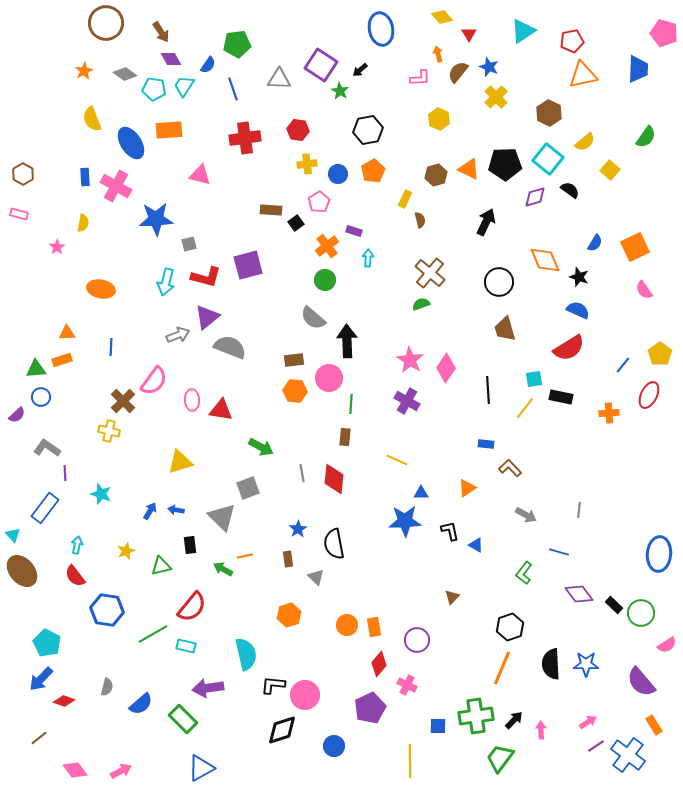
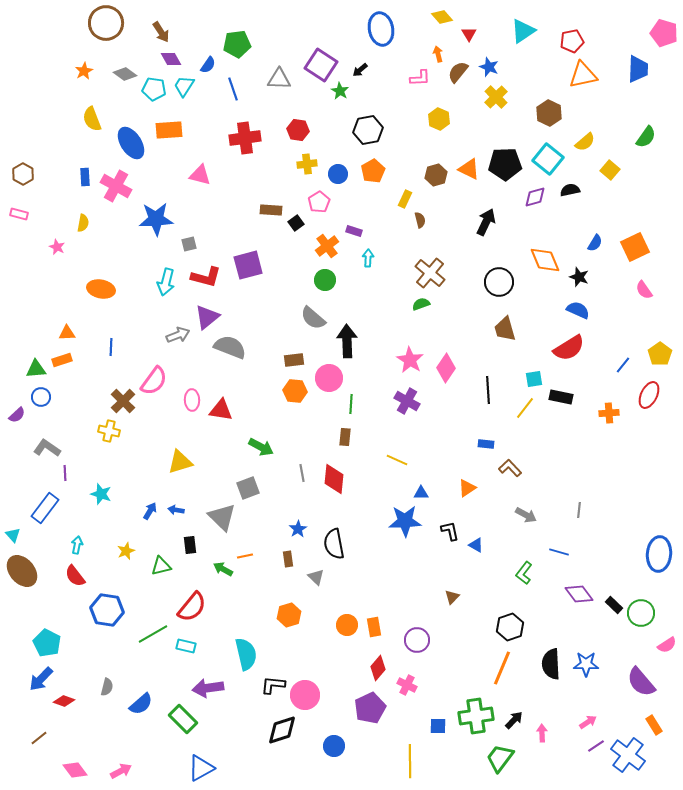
black semicircle at (570, 190): rotated 48 degrees counterclockwise
pink star at (57, 247): rotated 14 degrees counterclockwise
red diamond at (379, 664): moved 1 px left, 4 px down
pink arrow at (541, 730): moved 1 px right, 3 px down
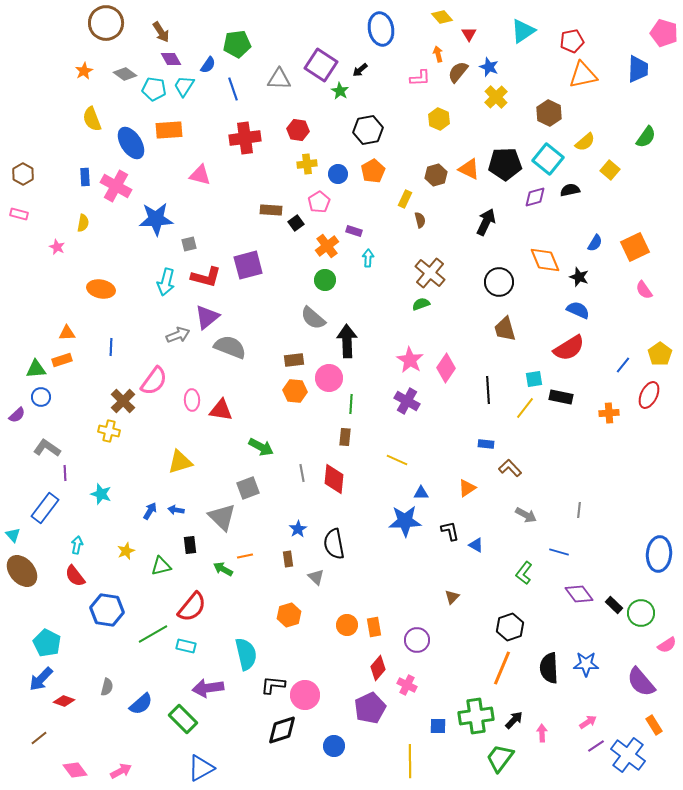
black semicircle at (551, 664): moved 2 px left, 4 px down
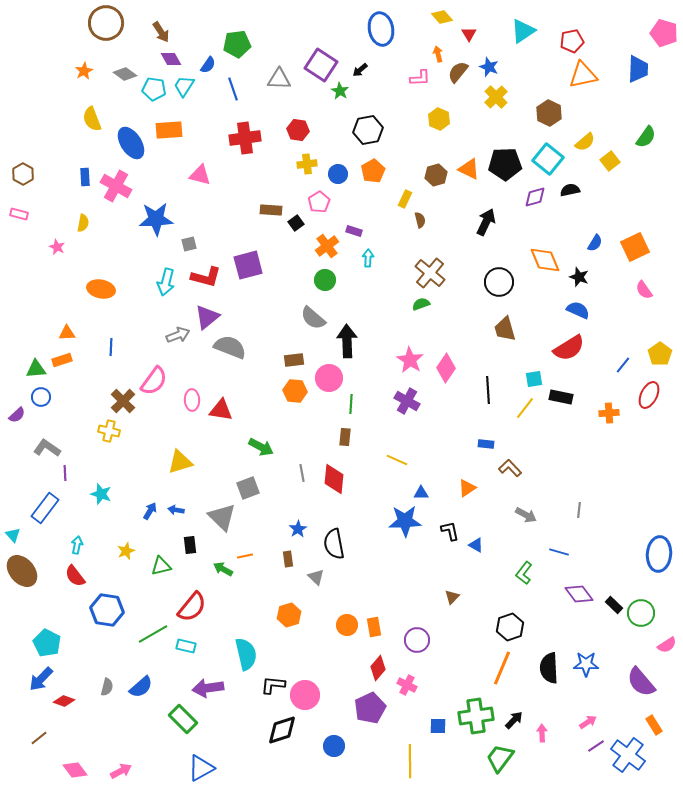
yellow square at (610, 170): moved 9 px up; rotated 12 degrees clockwise
blue semicircle at (141, 704): moved 17 px up
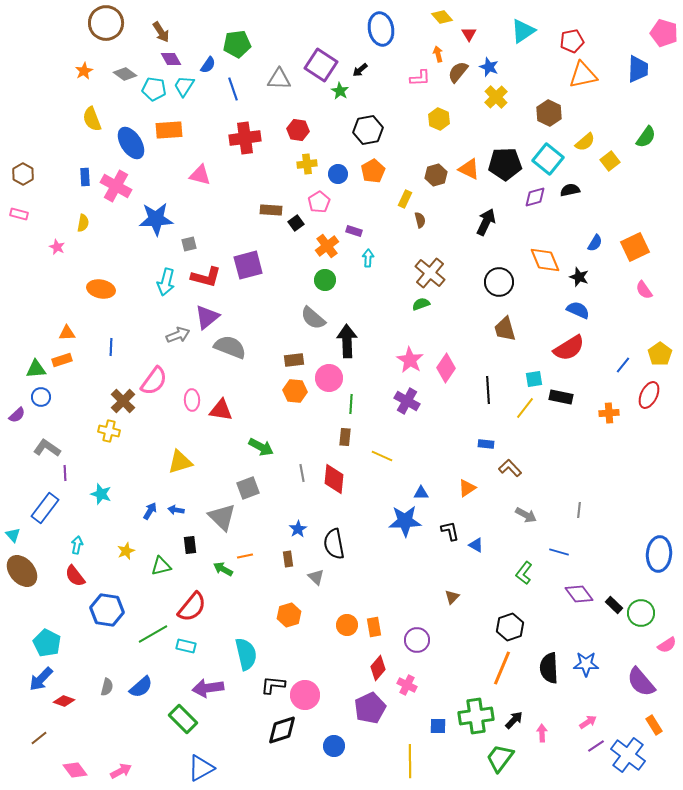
yellow line at (397, 460): moved 15 px left, 4 px up
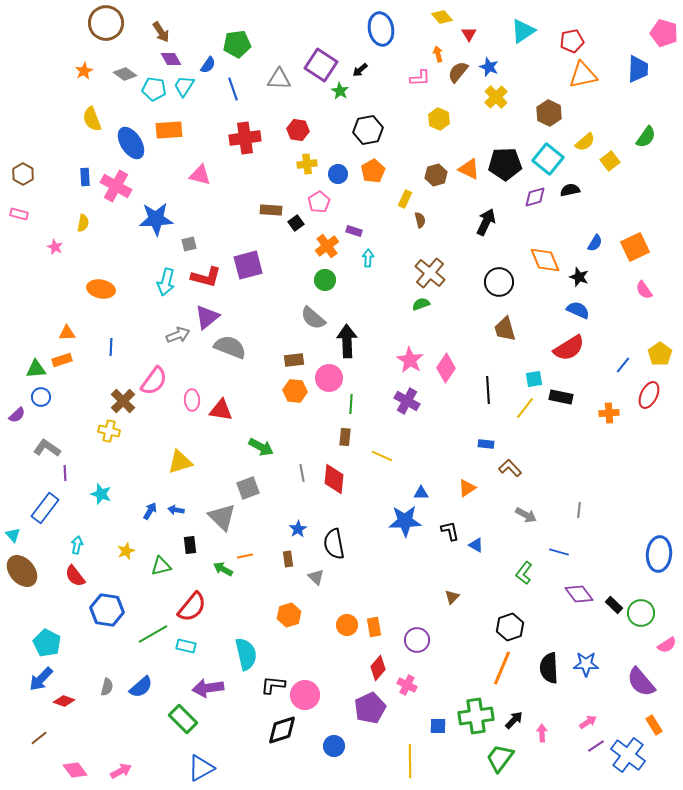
pink star at (57, 247): moved 2 px left
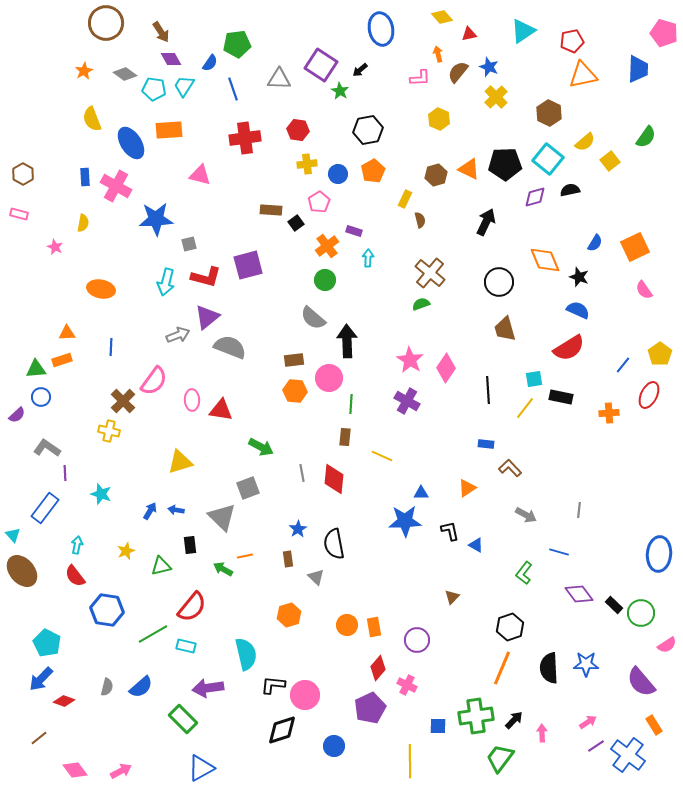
red triangle at (469, 34): rotated 49 degrees clockwise
blue semicircle at (208, 65): moved 2 px right, 2 px up
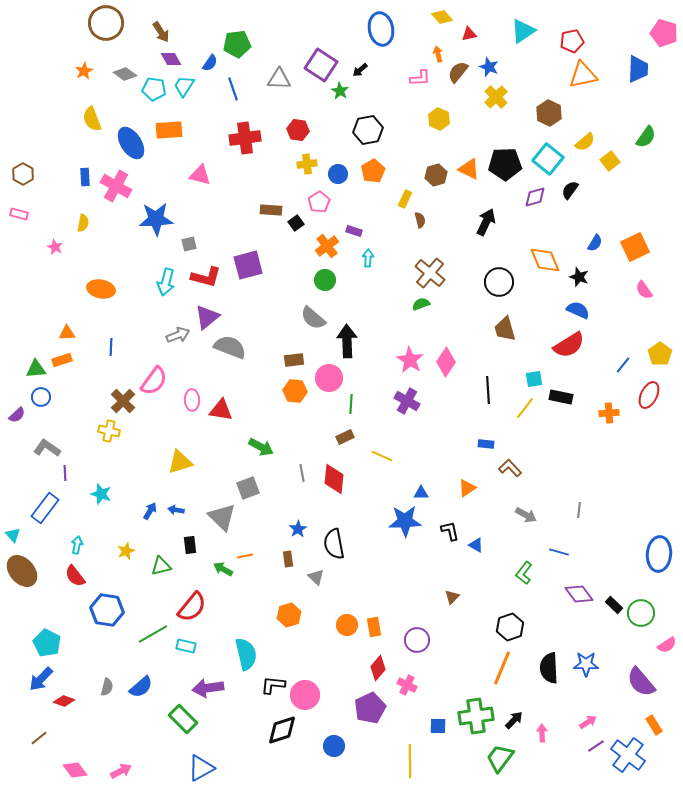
black semicircle at (570, 190): rotated 42 degrees counterclockwise
red semicircle at (569, 348): moved 3 px up
pink diamond at (446, 368): moved 6 px up
brown rectangle at (345, 437): rotated 60 degrees clockwise
